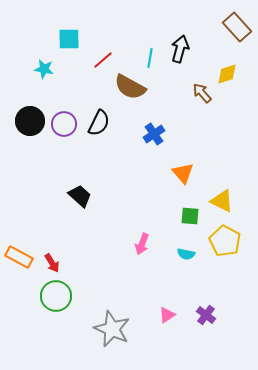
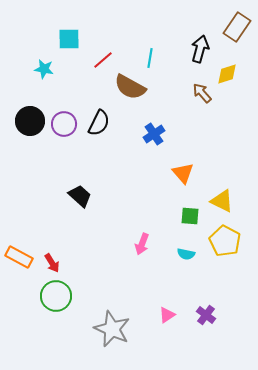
brown rectangle: rotated 76 degrees clockwise
black arrow: moved 20 px right
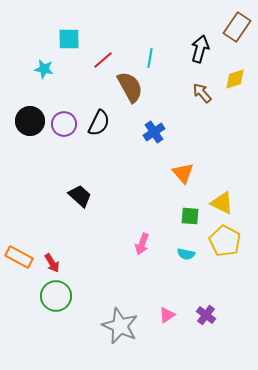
yellow diamond: moved 8 px right, 5 px down
brown semicircle: rotated 148 degrees counterclockwise
blue cross: moved 2 px up
yellow triangle: moved 2 px down
gray star: moved 8 px right, 3 px up
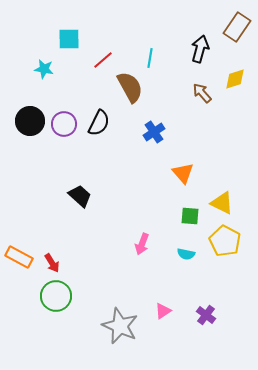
pink triangle: moved 4 px left, 4 px up
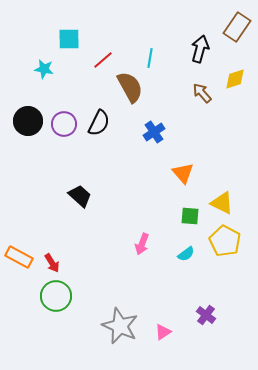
black circle: moved 2 px left
cyan semicircle: rotated 48 degrees counterclockwise
pink triangle: moved 21 px down
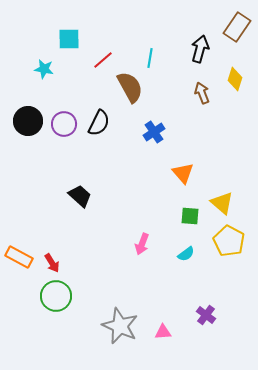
yellow diamond: rotated 55 degrees counterclockwise
brown arrow: rotated 20 degrees clockwise
yellow triangle: rotated 15 degrees clockwise
yellow pentagon: moved 4 px right
pink triangle: rotated 30 degrees clockwise
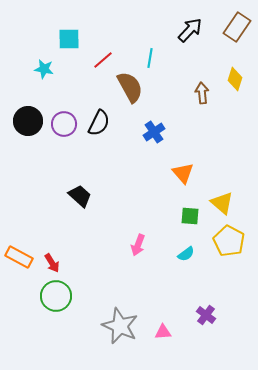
black arrow: moved 10 px left, 19 px up; rotated 28 degrees clockwise
brown arrow: rotated 15 degrees clockwise
pink arrow: moved 4 px left, 1 px down
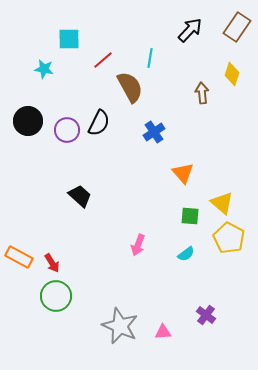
yellow diamond: moved 3 px left, 5 px up
purple circle: moved 3 px right, 6 px down
yellow pentagon: moved 3 px up
